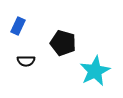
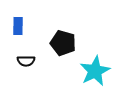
blue rectangle: rotated 24 degrees counterclockwise
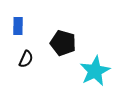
black semicircle: moved 2 px up; rotated 66 degrees counterclockwise
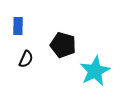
black pentagon: moved 2 px down
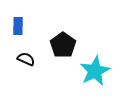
black pentagon: rotated 20 degrees clockwise
black semicircle: rotated 90 degrees counterclockwise
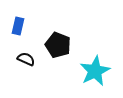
blue rectangle: rotated 12 degrees clockwise
black pentagon: moved 5 px left; rotated 15 degrees counterclockwise
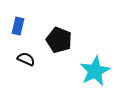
black pentagon: moved 1 px right, 5 px up
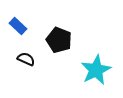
blue rectangle: rotated 60 degrees counterclockwise
cyan star: moved 1 px right, 1 px up
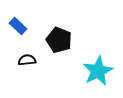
black semicircle: moved 1 px right, 1 px down; rotated 30 degrees counterclockwise
cyan star: moved 2 px right, 1 px down
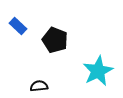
black pentagon: moved 4 px left
black semicircle: moved 12 px right, 26 px down
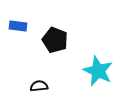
blue rectangle: rotated 36 degrees counterclockwise
cyan star: rotated 20 degrees counterclockwise
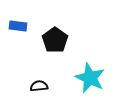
black pentagon: rotated 15 degrees clockwise
cyan star: moved 8 px left, 7 px down
